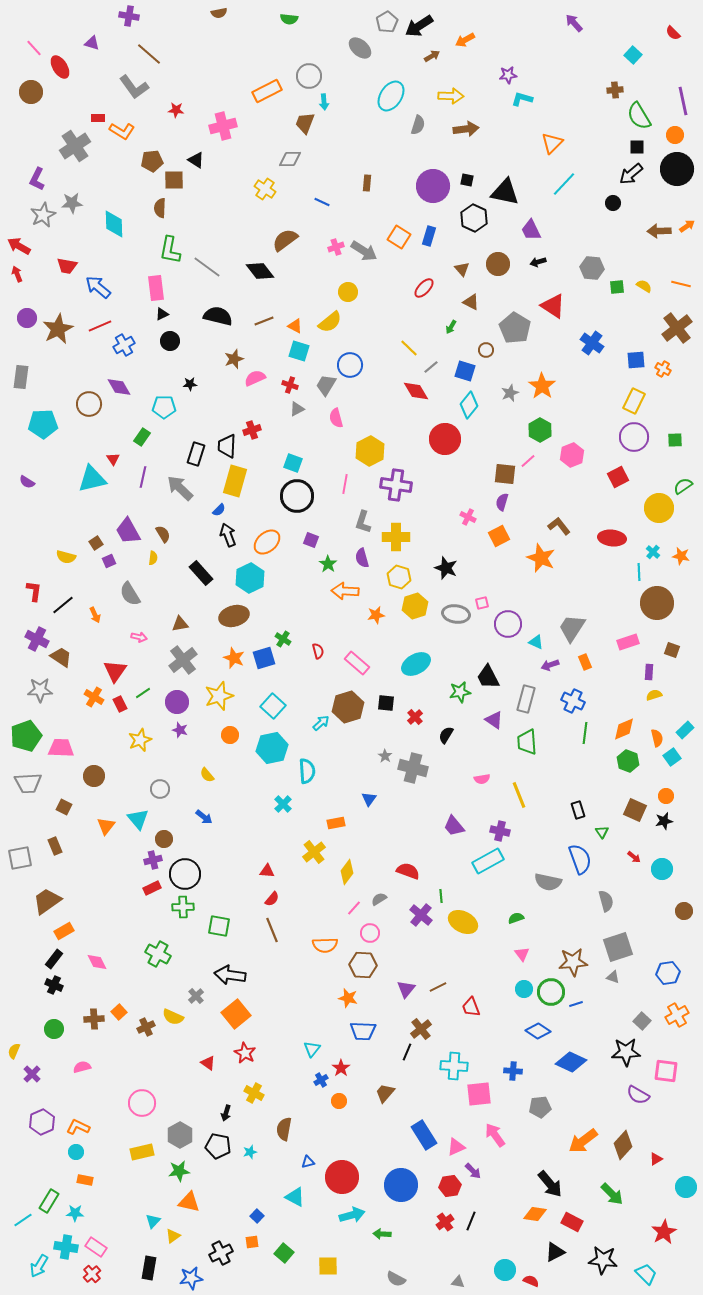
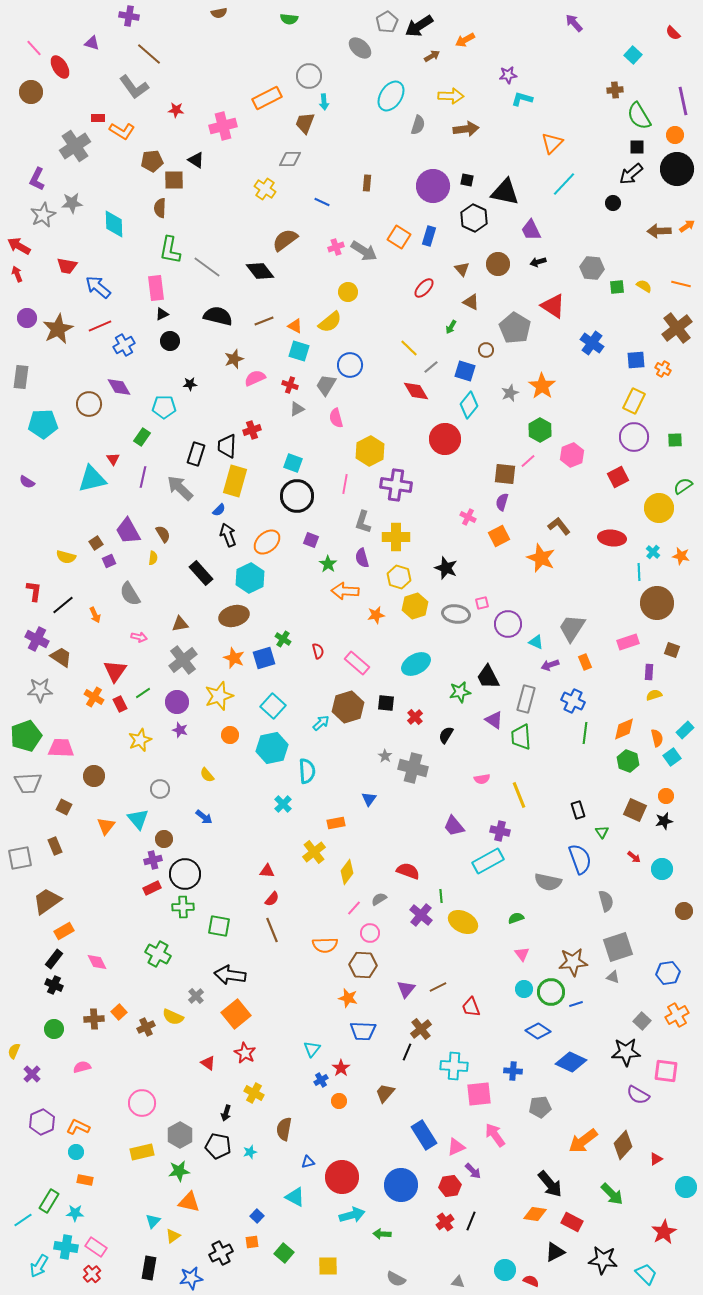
orange rectangle at (267, 91): moved 7 px down
green trapezoid at (527, 742): moved 6 px left, 5 px up
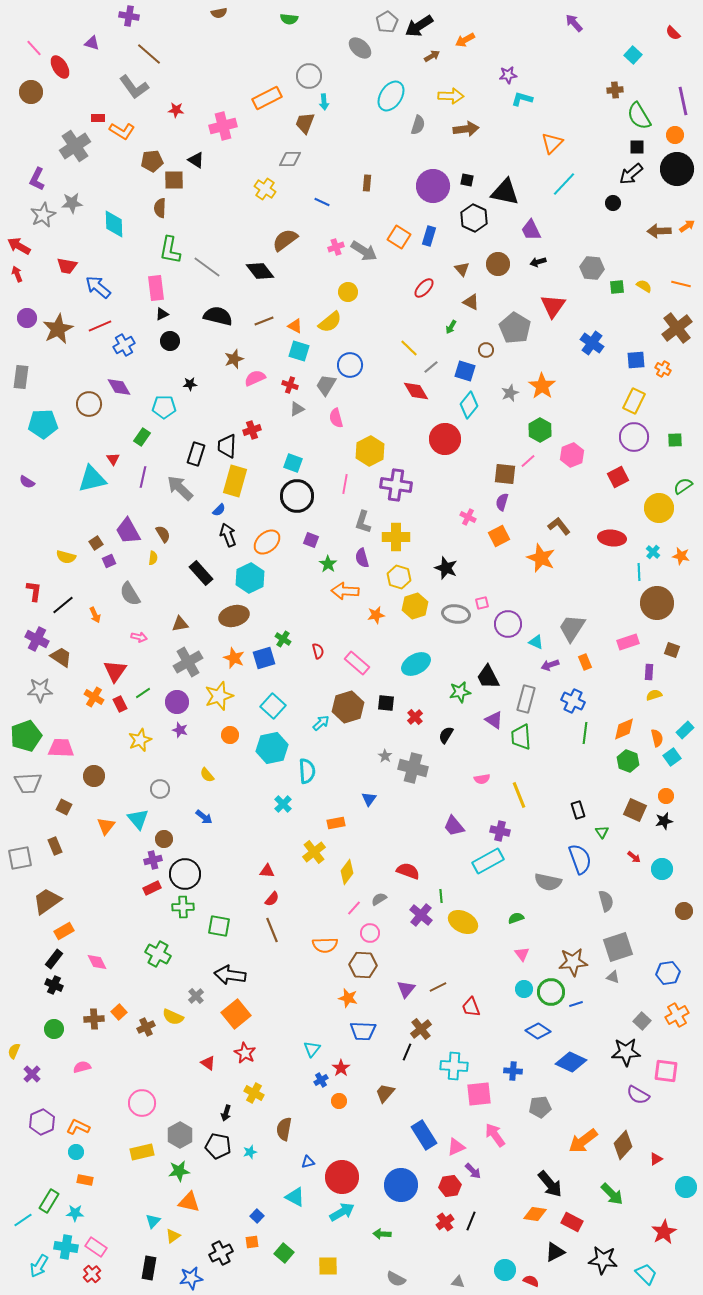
red triangle at (553, 306): rotated 32 degrees clockwise
gray cross at (183, 660): moved 5 px right, 2 px down; rotated 8 degrees clockwise
cyan arrow at (352, 1215): moved 10 px left, 3 px up; rotated 15 degrees counterclockwise
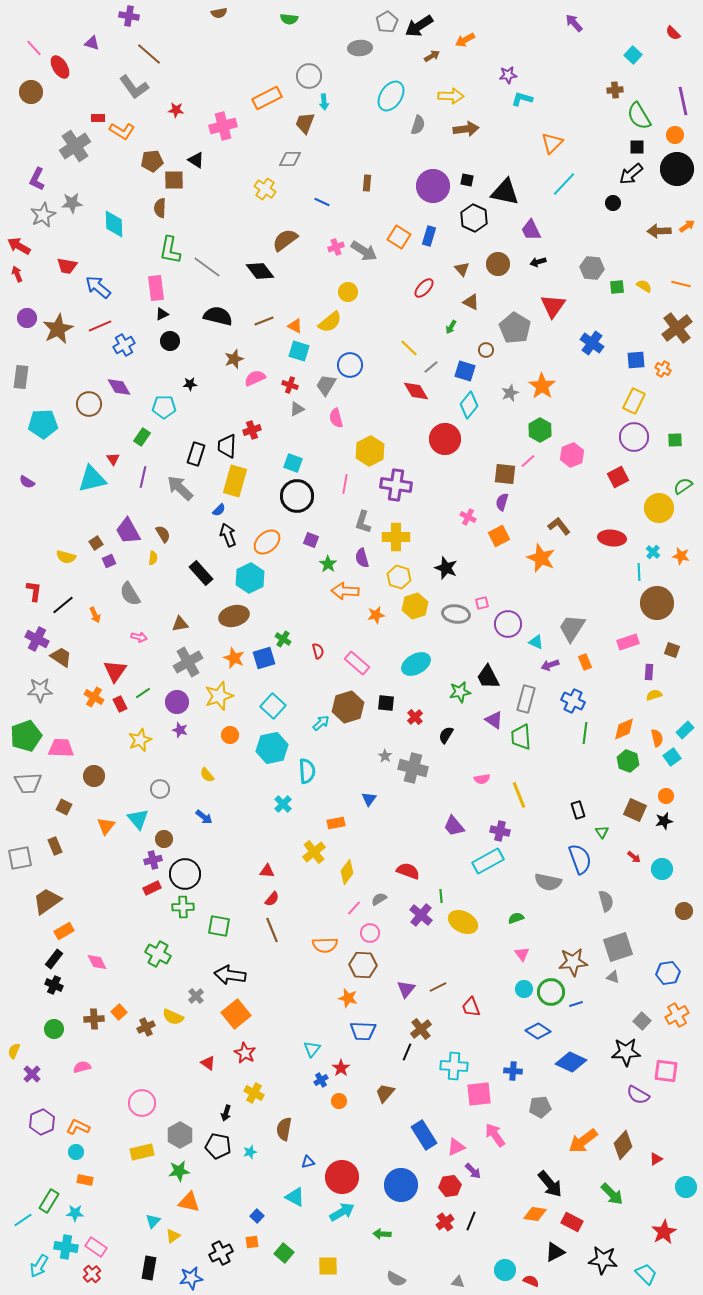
gray ellipse at (360, 48): rotated 45 degrees counterclockwise
